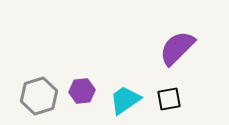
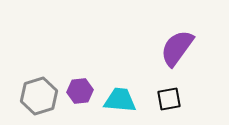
purple semicircle: rotated 9 degrees counterclockwise
purple hexagon: moved 2 px left
cyan trapezoid: moved 5 px left; rotated 40 degrees clockwise
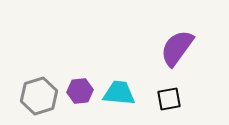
cyan trapezoid: moved 1 px left, 7 px up
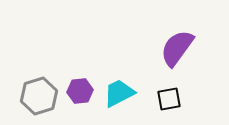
cyan trapezoid: rotated 32 degrees counterclockwise
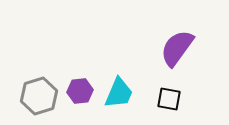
cyan trapezoid: rotated 140 degrees clockwise
black square: rotated 20 degrees clockwise
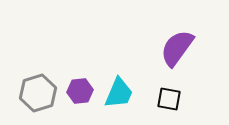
gray hexagon: moved 1 px left, 3 px up
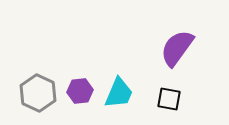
gray hexagon: rotated 18 degrees counterclockwise
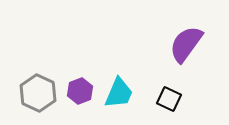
purple semicircle: moved 9 px right, 4 px up
purple hexagon: rotated 15 degrees counterclockwise
black square: rotated 15 degrees clockwise
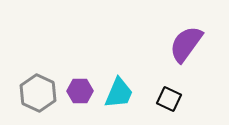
purple hexagon: rotated 20 degrees clockwise
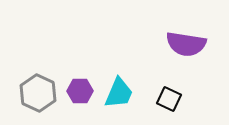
purple semicircle: rotated 117 degrees counterclockwise
